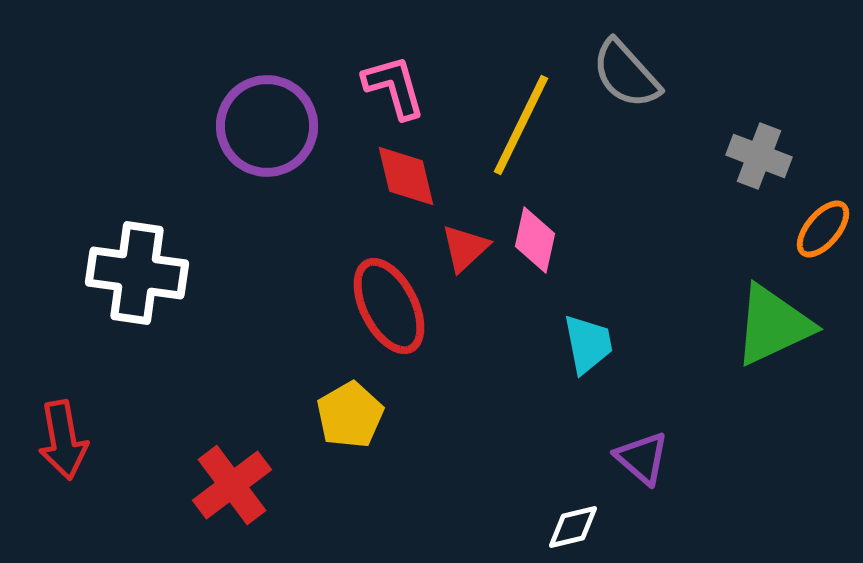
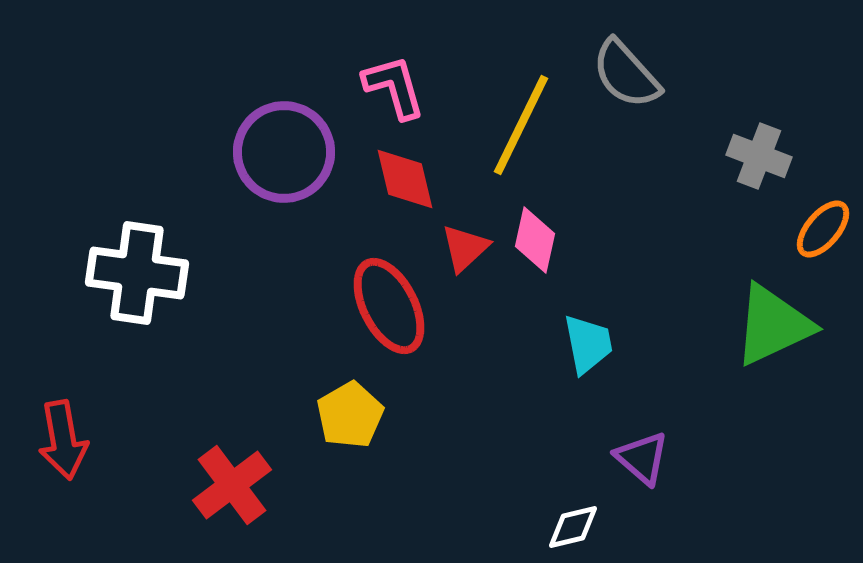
purple circle: moved 17 px right, 26 px down
red diamond: moved 1 px left, 3 px down
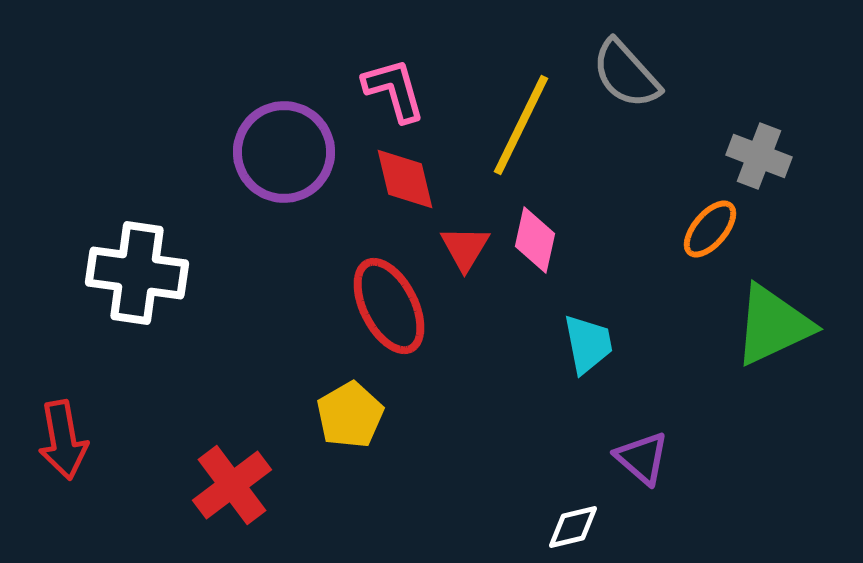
pink L-shape: moved 3 px down
orange ellipse: moved 113 px left
red triangle: rotated 16 degrees counterclockwise
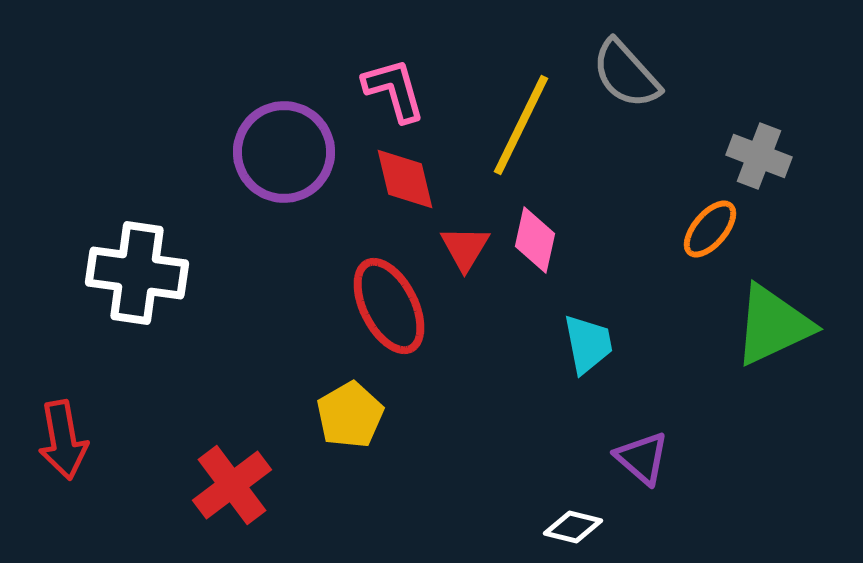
white diamond: rotated 28 degrees clockwise
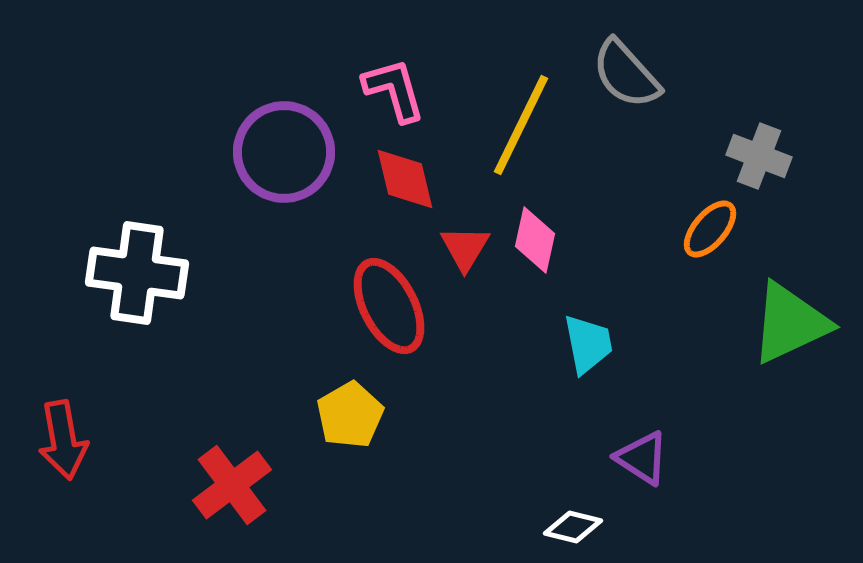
green triangle: moved 17 px right, 2 px up
purple triangle: rotated 8 degrees counterclockwise
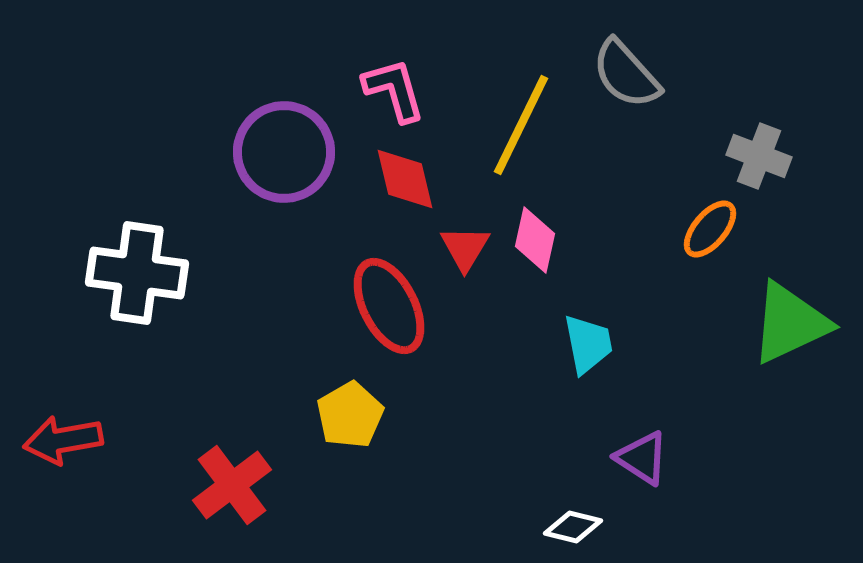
red arrow: rotated 90 degrees clockwise
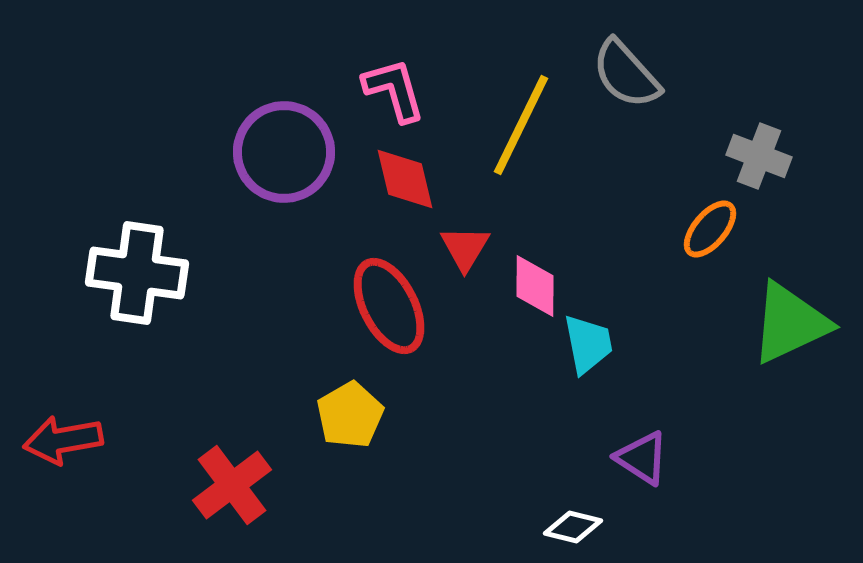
pink diamond: moved 46 px down; rotated 12 degrees counterclockwise
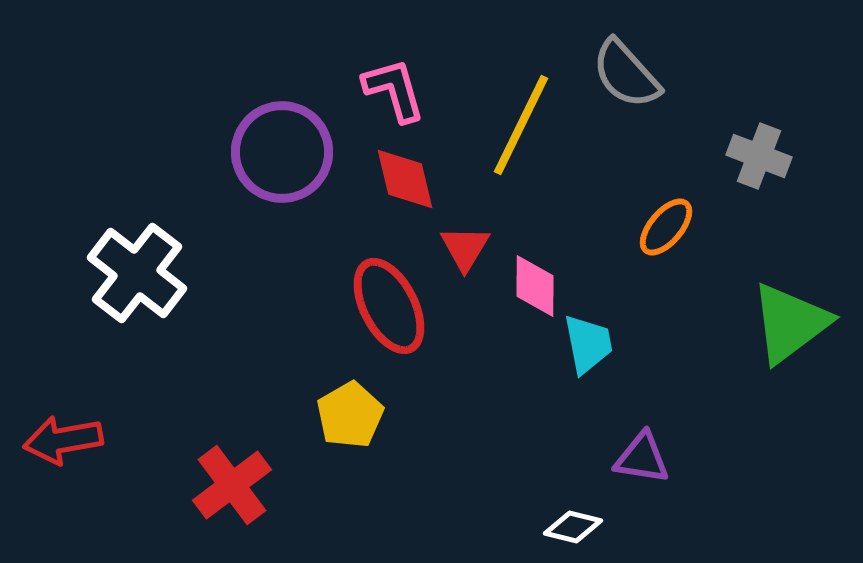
purple circle: moved 2 px left
orange ellipse: moved 44 px left, 2 px up
white cross: rotated 30 degrees clockwise
green triangle: rotated 12 degrees counterclockwise
purple triangle: rotated 24 degrees counterclockwise
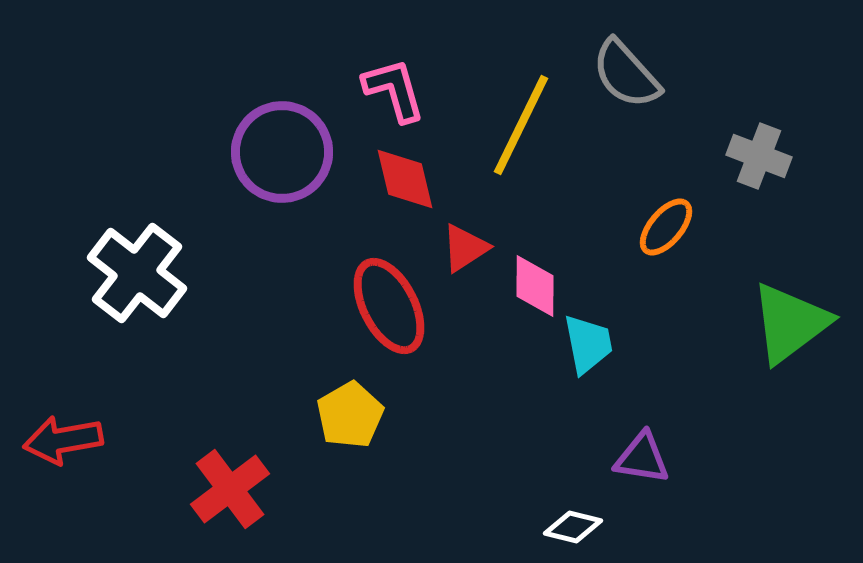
red triangle: rotated 26 degrees clockwise
red cross: moved 2 px left, 4 px down
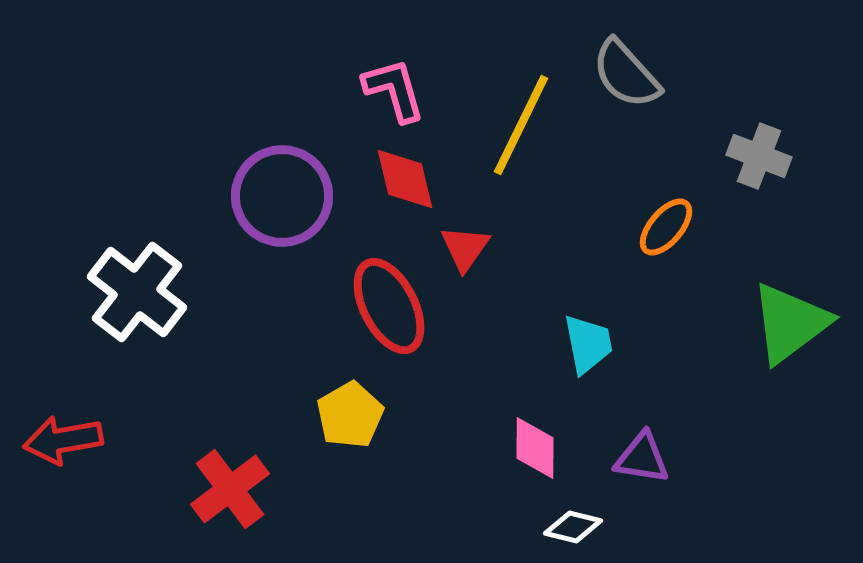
purple circle: moved 44 px down
red triangle: rotated 22 degrees counterclockwise
white cross: moved 19 px down
pink diamond: moved 162 px down
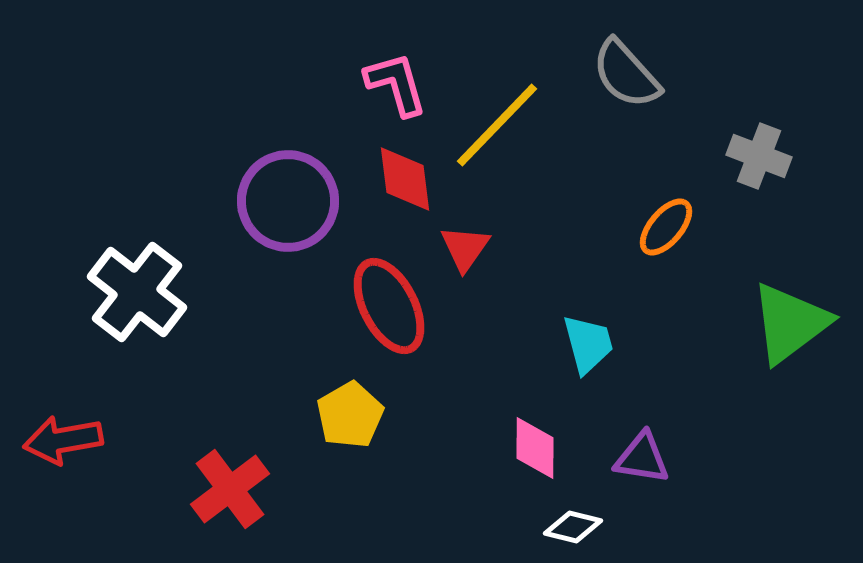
pink L-shape: moved 2 px right, 6 px up
yellow line: moved 24 px left; rotated 18 degrees clockwise
red diamond: rotated 6 degrees clockwise
purple circle: moved 6 px right, 5 px down
cyan trapezoid: rotated 4 degrees counterclockwise
